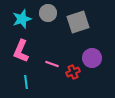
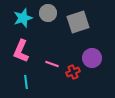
cyan star: moved 1 px right, 1 px up
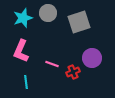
gray square: moved 1 px right
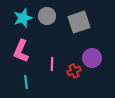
gray circle: moved 1 px left, 3 px down
pink line: rotated 72 degrees clockwise
red cross: moved 1 px right, 1 px up
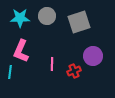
cyan star: moved 3 px left; rotated 18 degrees clockwise
purple circle: moved 1 px right, 2 px up
cyan line: moved 16 px left, 10 px up; rotated 16 degrees clockwise
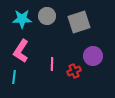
cyan star: moved 2 px right, 1 px down
pink L-shape: rotated 10 degrees clockwise
cyan line: moved 4 px right, 5 px down
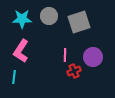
gray circle: moved 2 px right
purple circle: moved 1 px down
pink line: moved 13 px right, 9 px up
